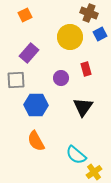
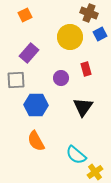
yellow cross: moved 1 px right
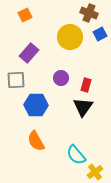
red rectangle: moved 16 px down; rotated 32 degrees clockwise
cyan semicircle: rotated 10 degrees clockwise
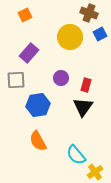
blue hexagon: moved 2 px right; rotated 10 degrees counterclockwise
orange semicircle: moved 2 px right
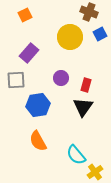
brown cross: moved 1 px up
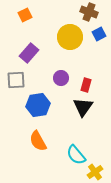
blue square: moved 1 px left
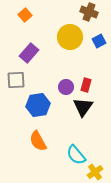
orange square: rotated 16 degrees counterclockwise
blue square: moved 7 px down
purple circle: moved 5 px right, 9 px down
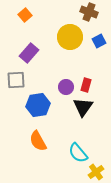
cyan semicircle: moved 2 px right, 2 px up
yellow cross: moved 1 px right
